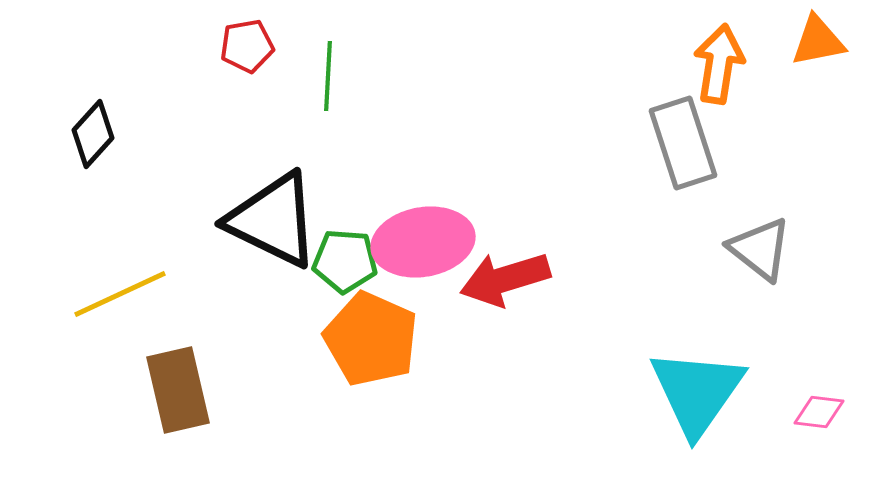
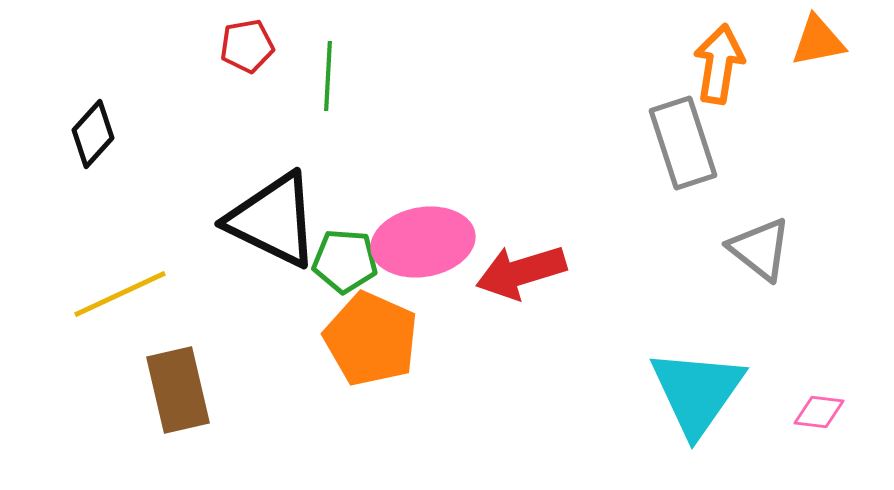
red arrow: moved 16 px right, 7 px up
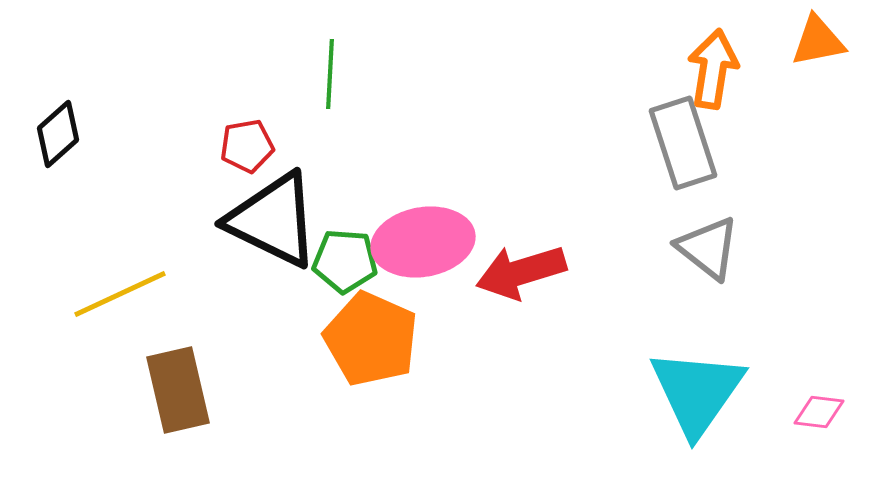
red pentagon: moved 100 px down
orange arrow: moved 6 px left, 5 px down
green line: moved 2 px right, 2 px up
black diamond: moved 35 px left; rotated 6 degrees clockwise
gray triangle: moved 52 px left, 1 px up
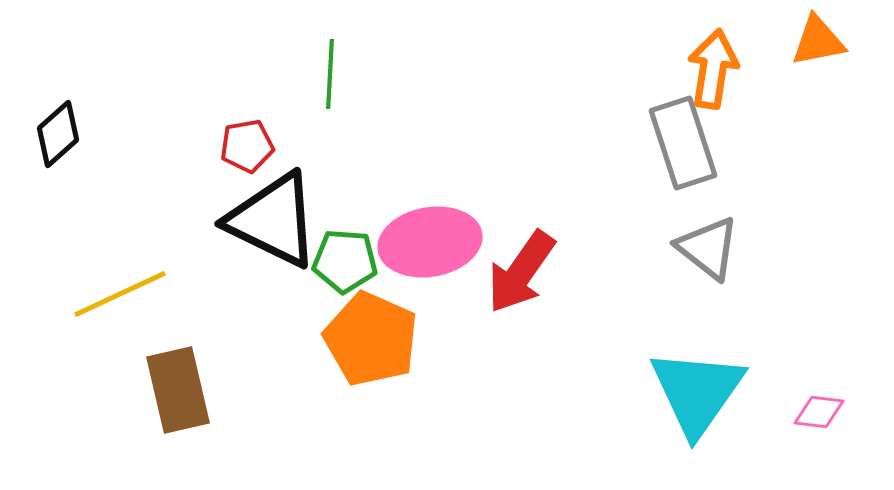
pink ellipse: moved 7 px right
red arrow: rotated 38 degrees counterclockwise
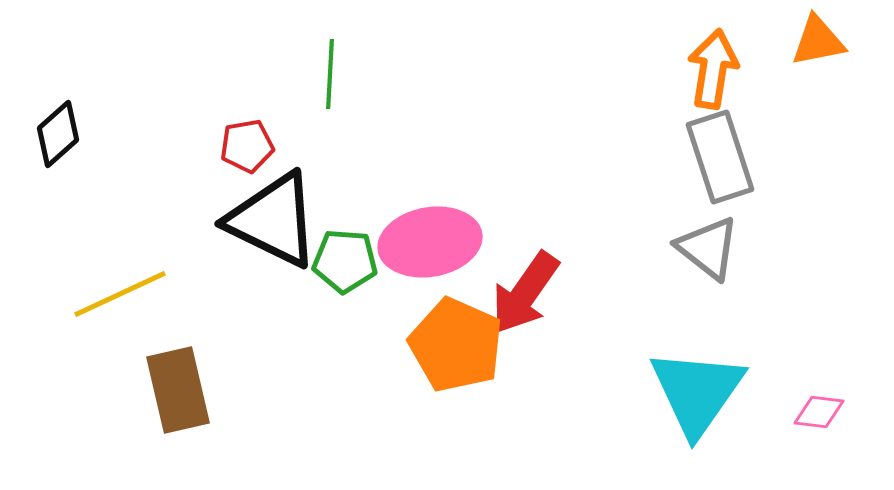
gray rectangle: moved 37 px right, 14 px down
red arrow: moved 4 px right, 21 px down
orange pentagon: moved 85 px right, 6 px down
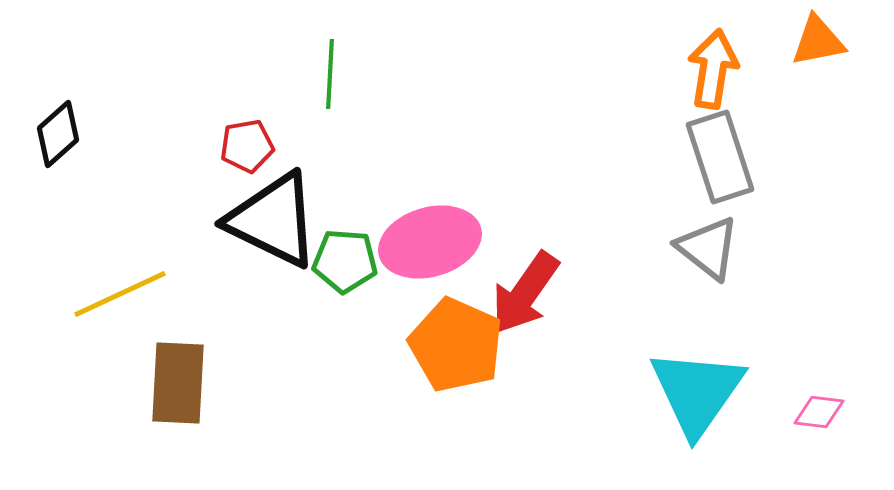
pink ellipse: rotated 6 degrees counterclockwise
brown rectangle: moved 7 px up; rotated 16 degrees clockwise
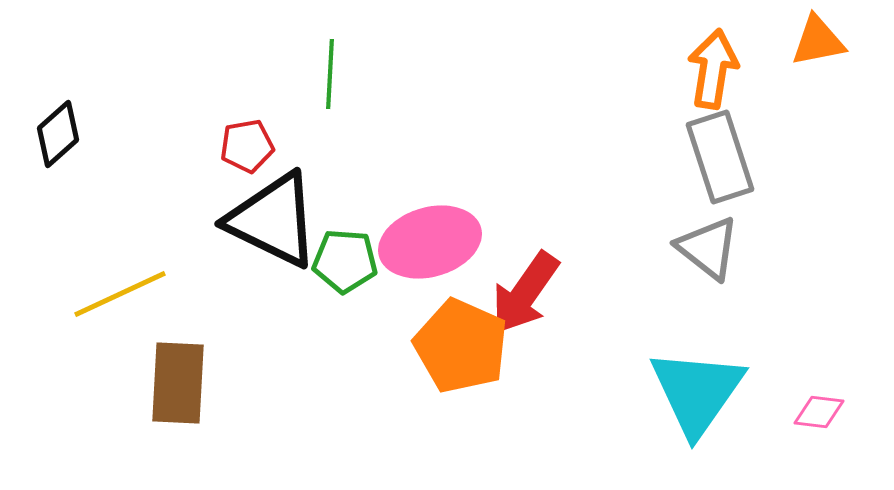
orange pentagon: moved 5 px right, 1 px down
